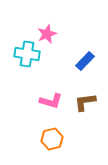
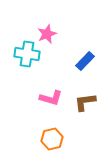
pink L-shape: moved 3 px up
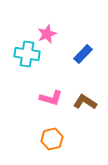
blue rectangle: moved 2 px left, 7 px up
brown L-shape: rotated 40 degrees clockwise
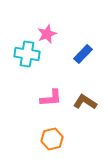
pink L-shape: rotated 20 degrees counterclockwise
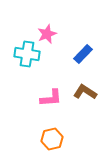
brown L-shape: moved 10 px up
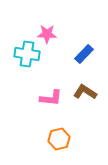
pink star: rotated 24 degrees clockwise
blue rectangle: moved 1 px right
pink L-shape: rotated 10 degrees clockwise
orange hexagon: moved 7 px right
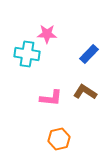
blue rectangle: moved 5 px right
